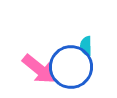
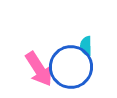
pink arrow: rotated 18 degrees clockwise
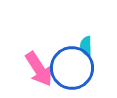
blue circle: moved 1 px right, 1 px down
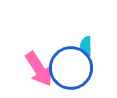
blue circle: moved 1 px left
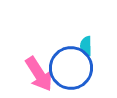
pink arrow: moved 5 px down
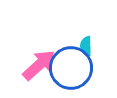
pink arrow: moved 9 px up; rotated 99 degrees counterclockwise
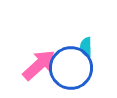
cyan semicircle: moved 1 px down
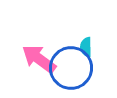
pink arrow: moved 6 px up; rotated 102 degrees counterclockwise
